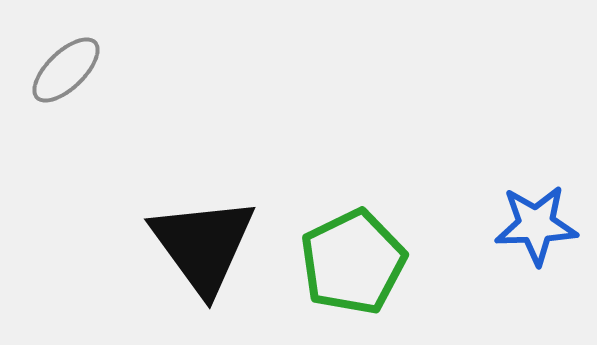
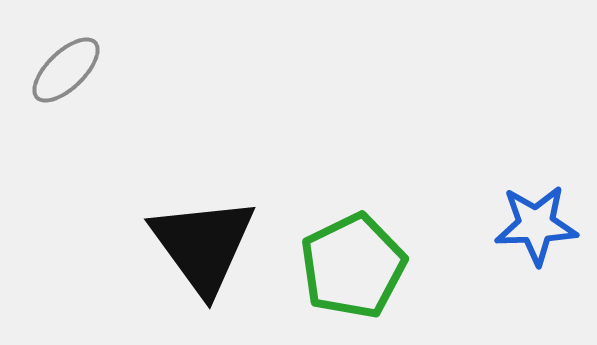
green pentagon: moved 4 px down
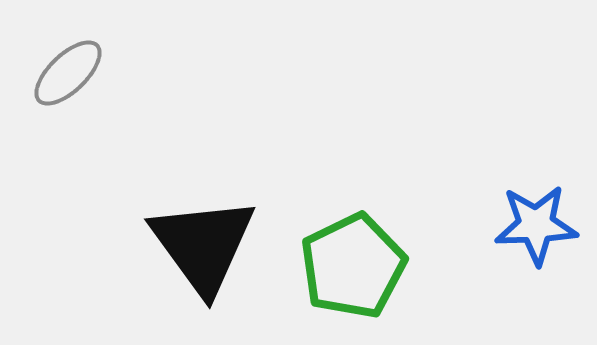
gray ellipse: moved 2 px right, 3 px down
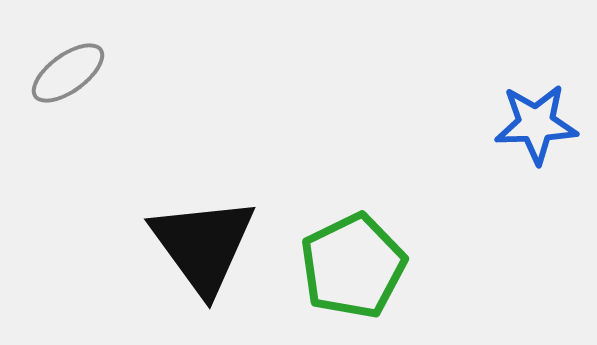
gray ellipse: rotated 8 degrees clockwise
blue star: moved 101 px up
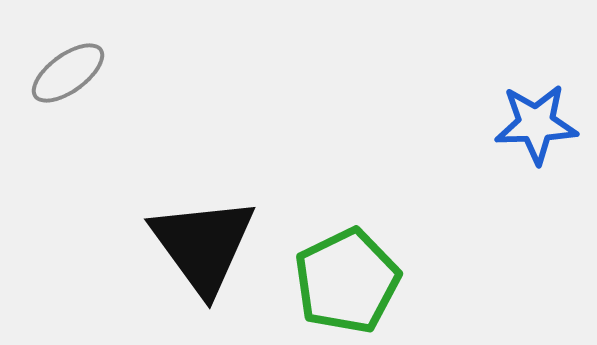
green pentagon: moved 6 px left, 15 px down
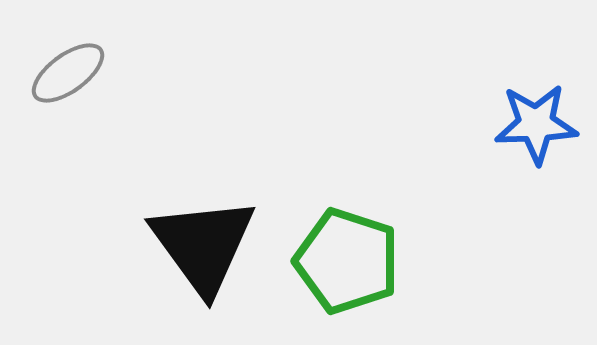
green pentagon: moved 20 px up; rotated 28 degrees counterclockwise
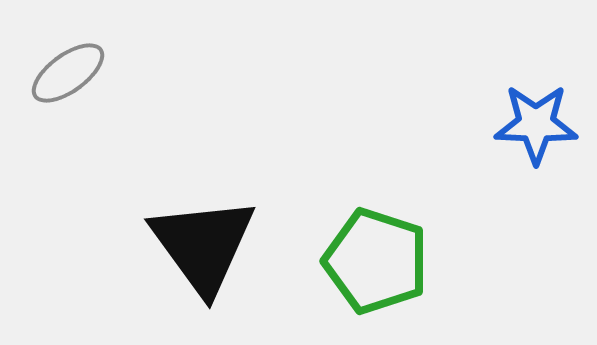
blue star: rotated 4 degrees clockwise
green pentagon: moved 29 px right
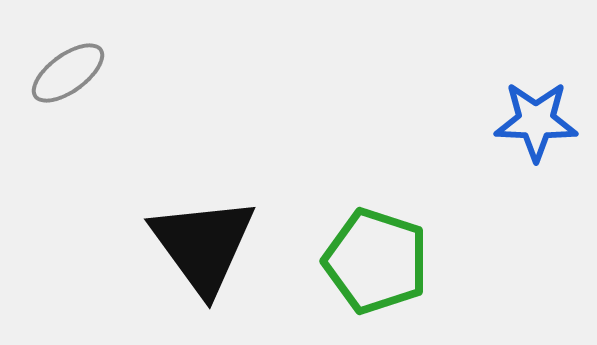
blue star: moved 3 px up
